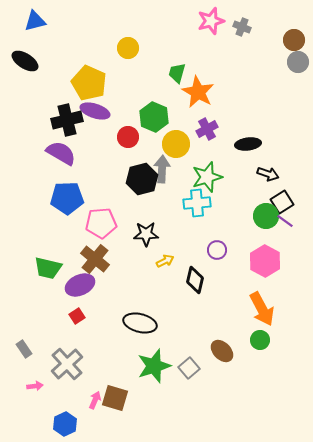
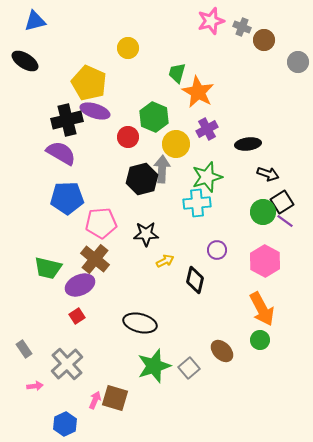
brown circle at (294, 40): moved 30 px left
green circle at (266, 216): moved 3 px left, 4 px up
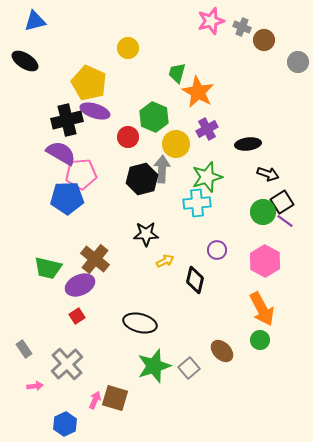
pink pentagon at (101, 223): moved 20 px left, 49 px up
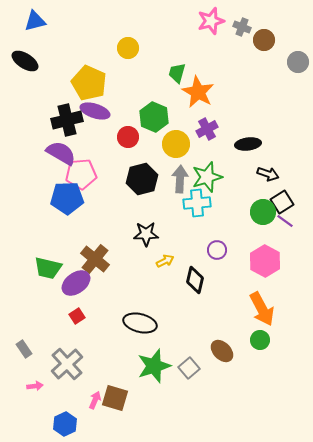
gray arrow at (162, 169): moved 18 px right, 10 px down
purple ellipse at (80, 285): moved 4 px left, 2 px up; rotated 12 degrees counterclockwise
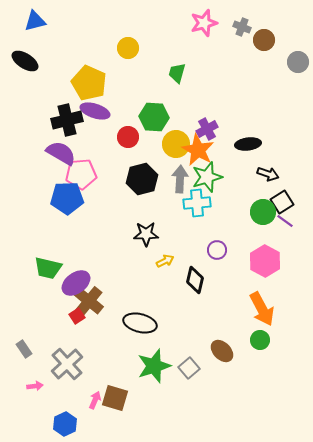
pink star at (211, 21): moved 7 px left, 2 px down
orange star at (198, 92): moved 58 px down
green hexagon at (154, 117): rotated 20 degrees counterclockwise
brown cross at (95, 259): moved 6 px left, 42 px down
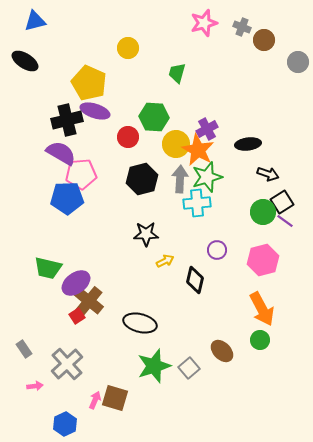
pink hexagon at (265, 261): moved 2 px left, 1 px up; rotated 16 degrees clockwise
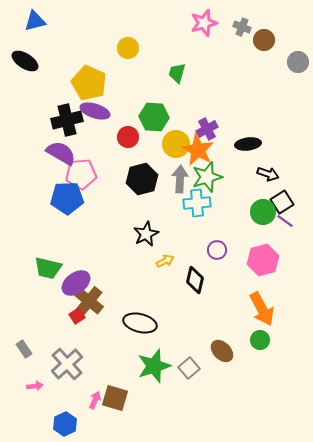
black star at (146, 234): rotated 25 degrees counterclockwise
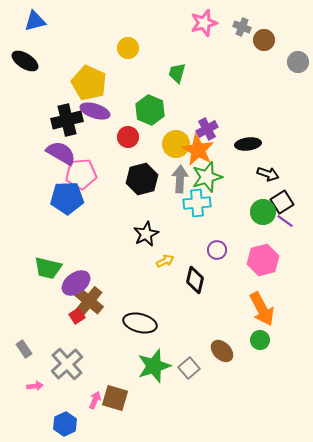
green hexagon at (154, 117): moved 4 px left, 7 px up; rotated 20 degrees clockwise
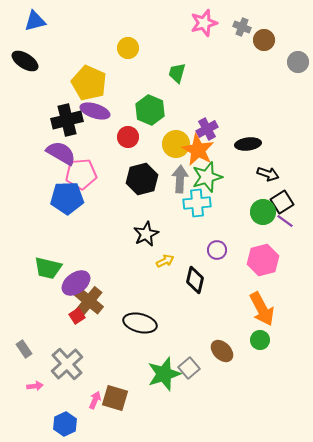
green star at (154, 366): moved 10 px right, 8 px down
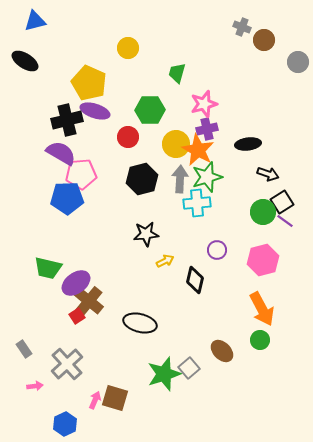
pink star at (204, 23): moved 81 px down
green hexagon at (150, 110): rotated 24 degrees counterclockwise
purple cross at (207, 129): rotated 15 degrees clockwise
black star at (146, 234): rotated 20 degrees clockwise
